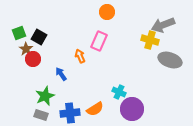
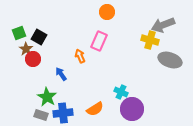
cyan cross: moved 2 px right
green star: moved 2 px right, 1 px down; rotated 18 degrees counterclockwise
blue cross: moved 7 px left
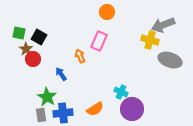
green square: rotated 32 degrees clockwise
gray rectangle: rotated 64 degrees clockwise
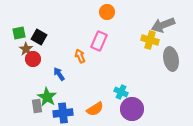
green square: rotated 24 degrees counterclockwise
gray ellipse: moved 1 px right, 1 px up; rotated 60 degrees clockwise
blue arrow: moved 2 px left
gray rectangle: moved 4 px left, 9 px up
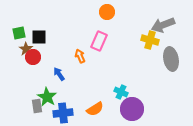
black square: rotated 28 degrees counterclockwise
red circle: moved 2 px up
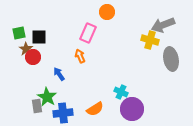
pink rectangle: moved 11 px left, 8 px up
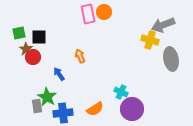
orange circle: moved 3 px left
pink rectangle: moved 19 px up; rotated 36 degrees counterclockwise
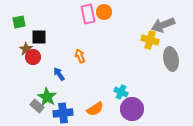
green square: moved 11 px up
gray rectangle: rotated 40 degrees counterclockwise
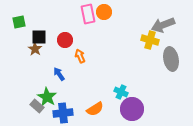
brown star: moved 9 px right
red circle: moved 32 px right, 17 px up
